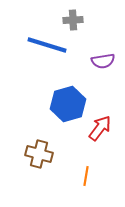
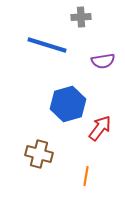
gray cross: moved 8 px right, 3 px up
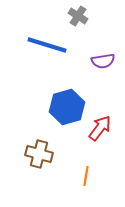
gray cross: moved 3 px left, 1 px up; rotated 36 degrees clockwise
blue hexagon: moved 1 px left, 3 px down
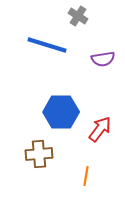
purple semicircle: moved 2 px up
blue hexagon: moved 6 px left, 5 px down; rotated 16 degrees clockwise
red arrow: moved 1 px down
brown cross: rotated 20 degrees counterclockwise
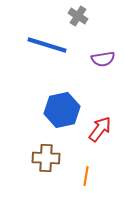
blue hexagon: moved 1 px right, 2 px up; rotated 12 degrees counterclockwise
brown cross: moved 7 px right, 4 px down; rotated 8 degrees clockwise
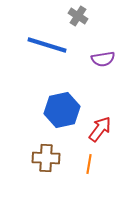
orange line: moved 3 px right, 12 px up
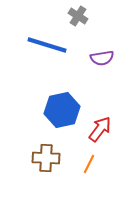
purple semicircle: moved 1 px left, 1 px up
orange line: rotated 18 degrees clockwise
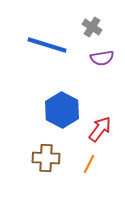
gray cross: moved 14 px right, 11 px down
blue hexagon: rotated 20 degrees counterclockwise
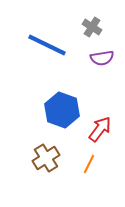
blue line: rotated 9 degrees clockwise
blue hexagon: rotated 8 degrees counterclockwise
brown cross: rotated 36 degrees counterclockwise
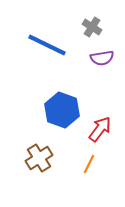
brown cross: moved 7 px left
